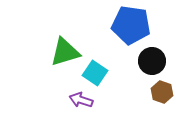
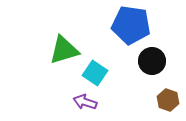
green triangle: moved 1 px left, 2 px up
brown hexagon: moved 6 px right, 8 px down
purple arrow: moved 4 px right, 2 px down
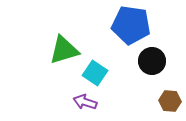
brown hexagon: moved 2 px right, 1 px down; rotated 15 degrees counterclockwise
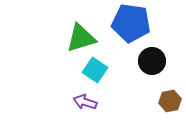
blue pentagon: moved 2 px up
green triangle: moved 17 px right, 12 px up
cyan square: moved 3 px up
brown hexagon: rotated 15 degrees counterclockwise
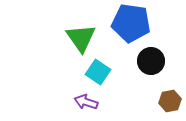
green triangle: rotated 48 degrees counterclockwise
black circle: moved 1 px left
cyan square: moved 3 px right, 2 px down
purple arrow: moved 1 px right
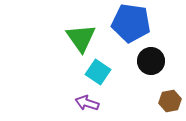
purple arrow: moved 1 px right, 1 px down
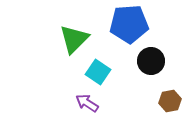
blue pentagon: moved 2 px left, 1 px down; rotated 12 degrees counterclockwise
green triangle: moved 7 px left, 1 px down; rotated 20 degrees clockwise
purple arrow: rotated 15 degrees clockwise
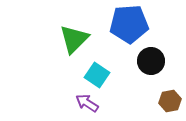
cyan square: moved 1 px left, 3 px down
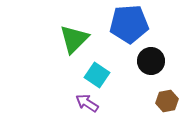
brown hexagon: moved 3 px left
